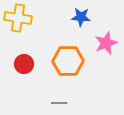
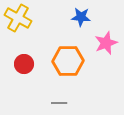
yellow cross: rotated 20 degrees clockwise
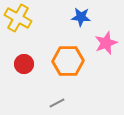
gray line: moved 2 px left; rotated 28 degrees counterclockwise
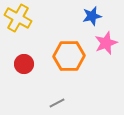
blue star: moved 11 px right, 1 px up; rotated 18 degrees counterclockwise
orange hexagon: moved 1 px right, 5 px up
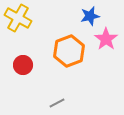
blue star: moved 2 px left
pink star: moved 4 px up; rotated 15 degrees counterclockwise
orange hexagon: moved 5 px up; rotated 20 degrees counterclockwise
red circle: moved 1 px left, 1 px down
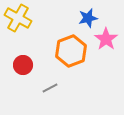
blue star: moved 2 px left, 2 px down
orange hexagon: moved 2 px right
gray line: moved 7 px left, 15 px up
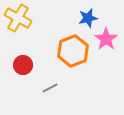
orange hexagon: moved 2 px right
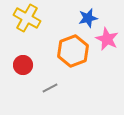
yellow cross: moved 9 px right
pink star: moved 1 px right; rotated 10 degrees counterclockwise
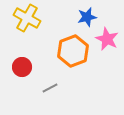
blue star: moved 1 px left, 1 px up
red circle: moved 1 px left, 2 px down
